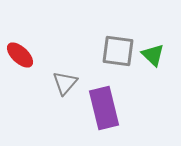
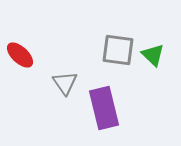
gray square: moved 1 px up
gray triangle: rotated 16 degrees counterclockwise
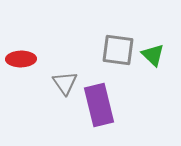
red ellipse: moved 1 px right, 4 px down; rotated 44 degrees counterclockwise
purple rectangle: moved 5 px left, 3 px up
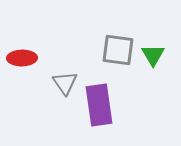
green triangle: rotated 15 degrees clockwise
red ellipse: moved 1 px right, 1 px up
purple rectangle: rotated 6 degrees clockwise
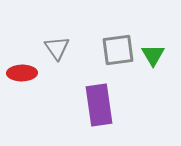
gray square: rotated 16 degrees counterclockwise
red ellipse: moved 15 px down
gray triangle: moved 8 px left, 35 px up
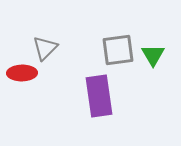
gray triangle: moved 12 px left; rotated 20 degrees clockwise
purple rectangle: moved 9 px up
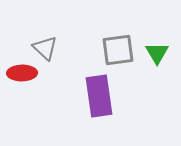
gray triangle: rotated 32 degrees counterclockwise
green triangle: moved 4 px right, 2 px up
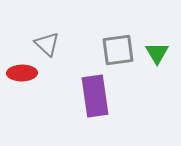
gray triangle: moved 2 px right, 4 px up
purple rectangle: moved 4 px left
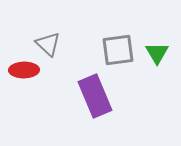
gray triangle: moved 1 px right
red ellipse: moved 2 px right, 3 px up
purple rectangle: rotated 15 degrees counterclockwise
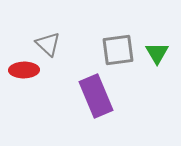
purple rectangle: moved 1 px right
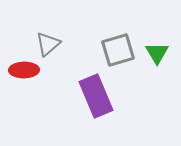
gray triangle: rotated 36 degrees clockwise
gray square: rotated 8 degrees counterclockwise
